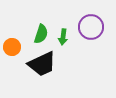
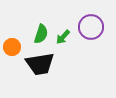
green arrow: rotated 35 degrees clockwise
black trapezoid: moved 2 px left; rotated 16 degrees clockwise
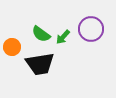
purple circle: moved 2 px down
green semicircle: rotated 108 degrees clockwise
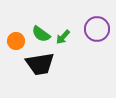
purple circle: moved 6 px right
orange circle: moved 4 px right, 6 px up
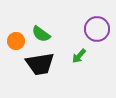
green arrow: moved 16 px right, 19 px down
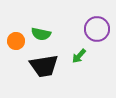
green semicircle: rotated 24 degrees counterclockwise
black trapezoid: moved 4 px right, 2 px down
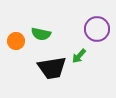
black trapezoid: moved 8 px right, 2 px down
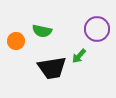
green semicircle: moved 1 px right, 3 px up
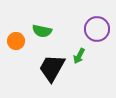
green arrow: rotated 14 degrees counterclockwise
black trapezoid: rotated 128 degrees clockwise
